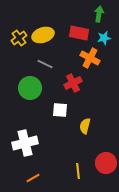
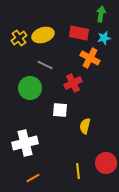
green arrow: moved 2 px right
gray line: moved 1 px down
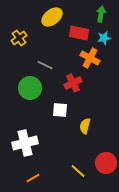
yellow ellipse: moved 9 px right, 18 px up; rotated 20 degrees counterclockwise
yellow line: rotated 42 degrees counterclockwise
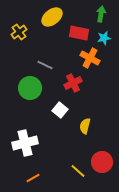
yellow cross: moved 6 px up
white square: rotated 35 degrees clockwise
red circle: moved 4 px left, 1 px up
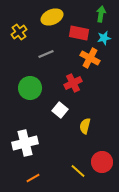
yellow ellipse: rotated 15 degrees clockwise
gray line: moved 1 px right, 11 px up; rotated 49 degrees counterclockwise
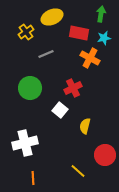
yellow cross: moved 7 px right
red cross: moved 5 px down
red circle: moved 3 px right, 7 px up
orange line: rotated 64 degrees counterclockwise
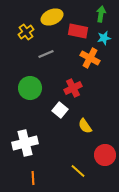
red rectangle: moved 1 px left, 2 px up
yellow semicircle: rotated 49 degrees counterclockwise
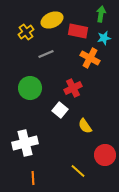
yellow ellipse: moved 3 px down
